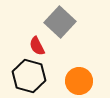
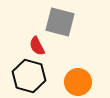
gray square: rotated 28 degrees counterclockwise
orange circle: moved 1 px left, 1 px down
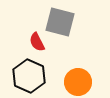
red semicircle: moved 4 px up
black hexagon: rotated 8 degrees clockwise
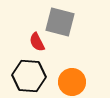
black hexagon: rotated 20 degrees counterclockwise
orange circle: moved 6 px left
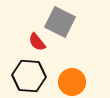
gray square: rotated 12 degrees clockwise
red semicircle: rotated 12 degrees counterclockwise
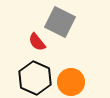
black hexagon: moved 6 px right, 2 px down; rotated 20 degrees clockwise
orange circle: moved 1 px left
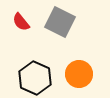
red semicircle: moved 16 px left, 20 px up
orange circle: moved 8 px right, 8 px up
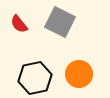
red semicircle: moved 2 px left, 2 px down
black hexagon: rotated 24 degrees clockwise
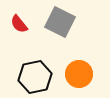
black hexagon: moved 1 px up
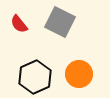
black hexagon: rotated 12 degrees counterclockwise
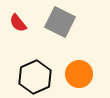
red semicircle: moved 1 px left, 1 px up
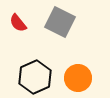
orange circle: moved 1 px left, 4 px down
